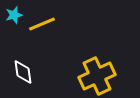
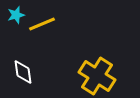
cyan star: moved 2 px right
yellow cross: rotated 33 degrees counterclockwise
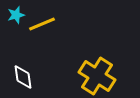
white diamond: moved 5 px down
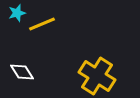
cyan star: moved 1 px right, 2 px up
white diamond: moved 1 px left, 5 px up; rotated 25 degrees counterclockwise
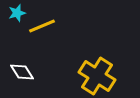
yellow line: moved 2 px down
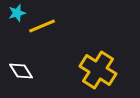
white diamond: moved 1 px left, 1 px up
yellow cross: moved 1 px right, 6 px up
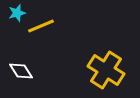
yellow line: moved 1 px left
yellow cross: moved 8 px right
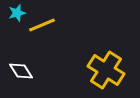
yellow line: moved 1 px right, 1 px up
